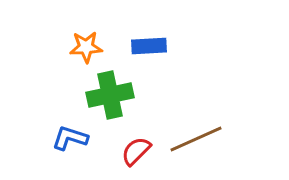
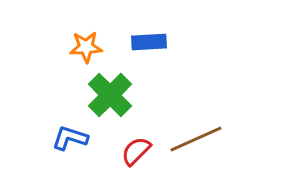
blue rectangle: moved 4 px up
green cross: rotated 33 degrees counterclockwise
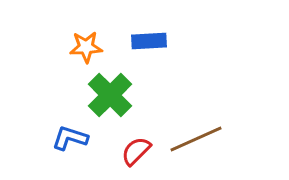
blue rectangle: moved 1 px up
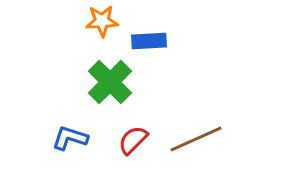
orange star: moved 16 px right, 26 px up
green cross: moved 13 px up
red semicircle: moved 3 px left, 11 px up
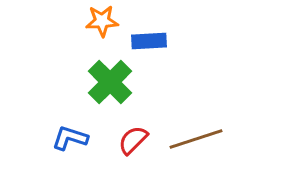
brown line: rotated 6 degrees clockwise
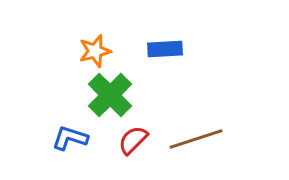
orange star: moved 7 px left, 30 px down; rotated 12 degrees counterclockwise
blue rectangle: moved 16 px right, 8 px down
green cross: moved 13 px down
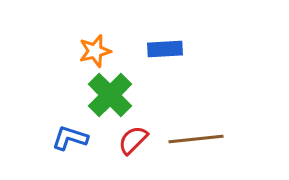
brown line: rotated 12 degrees clockwise
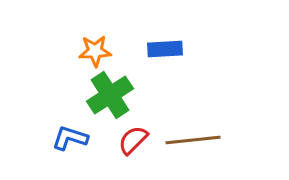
orange star: rotated 12 degrees clockwise
green cross: rotated 12 degrees clockwise
brown line: moved 3 px left, 1 px down
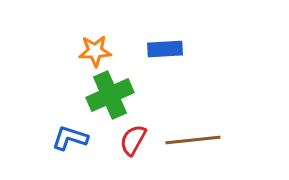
green cross: rotated 9 degrees clockwise
red semicircle: rotated 16 degrees counterclockwise
